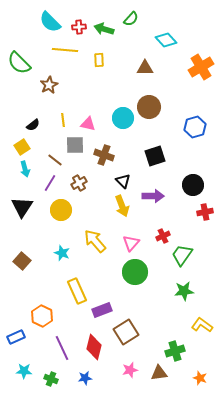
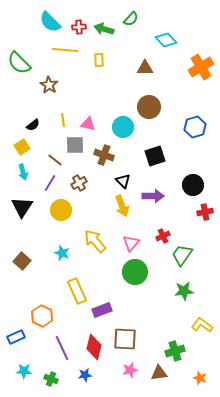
brown star at (49, 85): rotated 12 degrees counterclockwise
cyan circle at (123, 118): moved 9 px down
cyan arrow at (25, 169): moved 2 px left, 3 px down
brown square at (126, 332): moved 1 px left, 7 px down; rotated 35 degrees clockwise
blue star at (85, 378): moved 3 px up
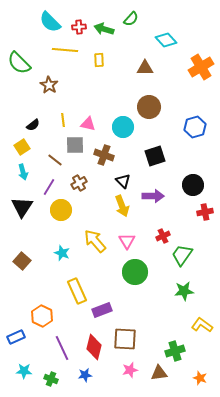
purple line at (50, 183): moved 1 px left, 4 px down
pink triangle at (131, 243): moved 4 px left, 2 px up; rotated 12 degrees counterclockwise
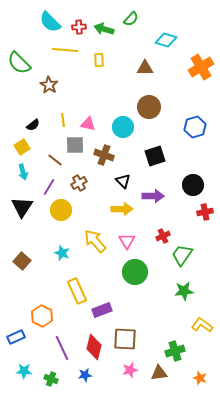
cyan diamond at (166, 40): rotated 30 degrees counterclockwise
yellow arrow at (122, 206): moved 3 px down; rotated 70 degrees counterclockwise
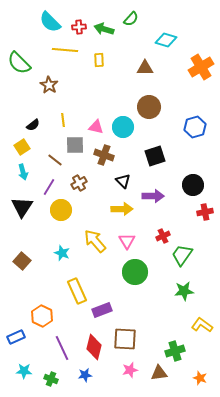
pink triangle at (88, 124): moved 8 px right, 3 px down
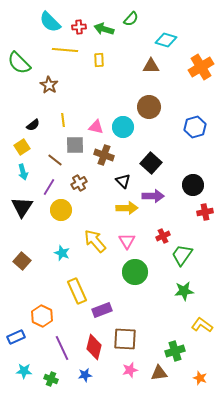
brown triangle at (145, 68): moved 6 px right, 2 px up
black square at (155, 156): moved 4 px left, 7 px down; rotated 30 degrees counterclockwise
yellow arrow at (122, 209): moved 5 px right, 1 px up
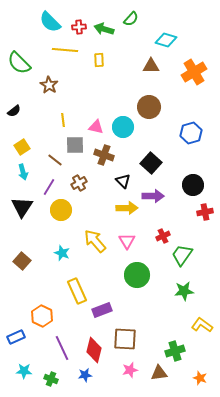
orange cross at (201, 67): moved 7 px left, 5 px down
black semicircle at (33, 125): moved 19 px left, 14 px up
blue hexagon at (195, 127): moved 4 px left, 6 px down
green circle at (135, 272): moved 2 px right, 3 px down
red diamond at (94, 347): moved 3 px down
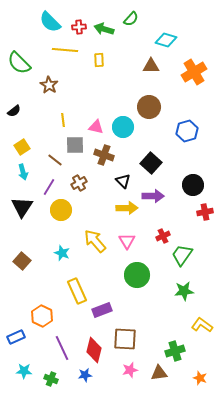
blue hexagon at (191, 133): moved 4 px left, 2 px up
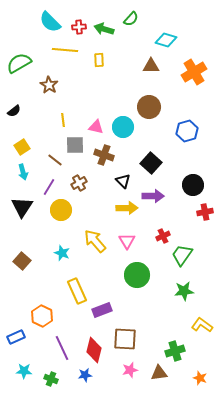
green semicircle at (19, 63): rotated 105 degrees clockwise
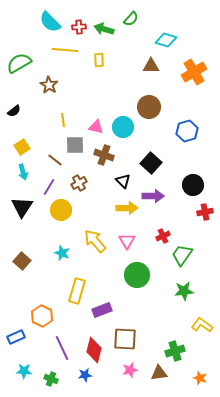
yellow rectangle at (77, 291): rotated 40 degrees clockwise
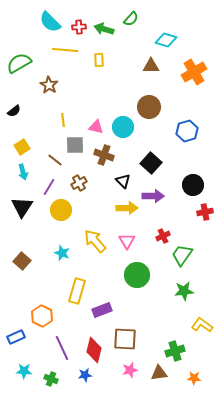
orange star at (200, 378): moved 6 px left; rotated 16 degrees counterclockwise
